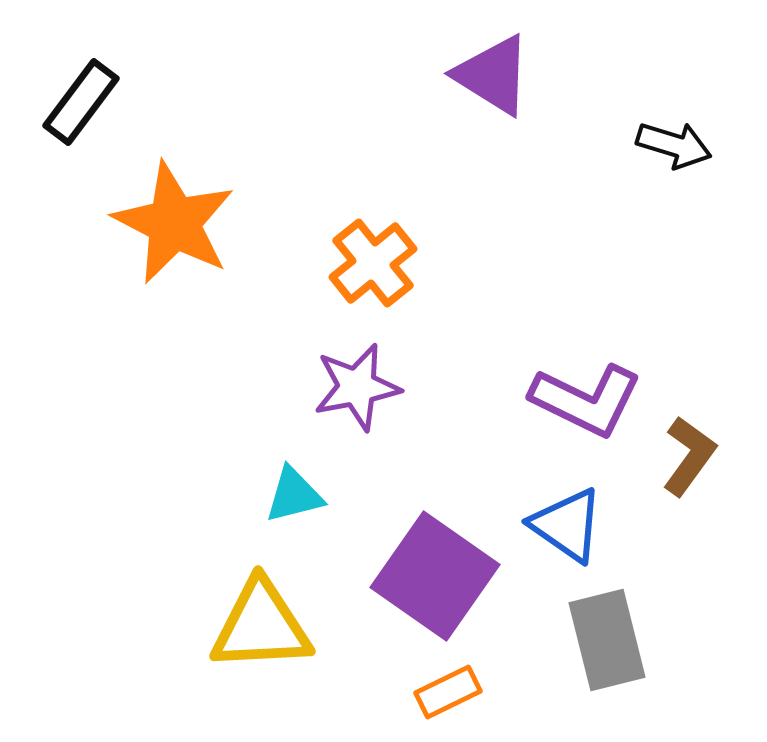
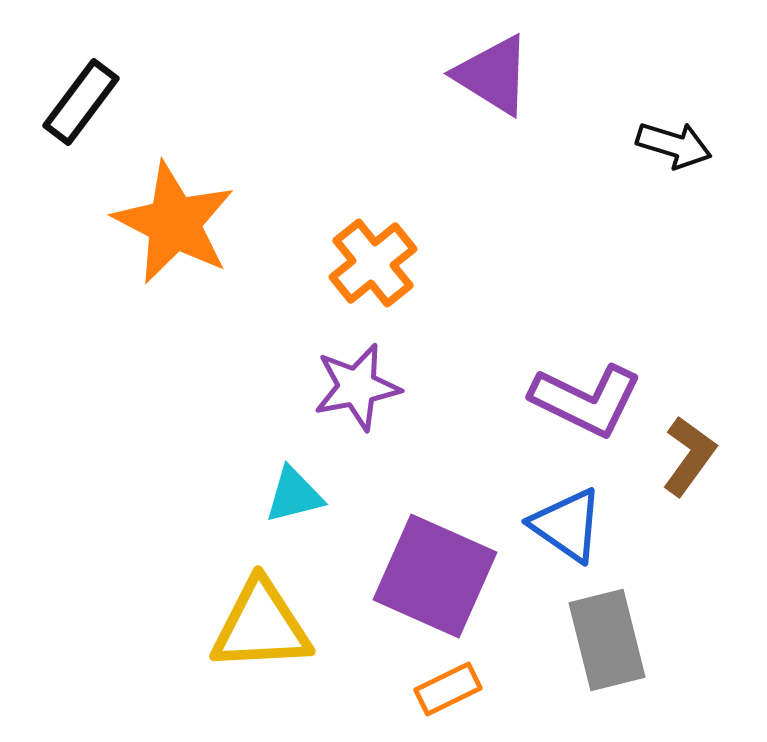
purple square: rotated 11 degrees counterclockwise
orange rectangle: moved 3 px up
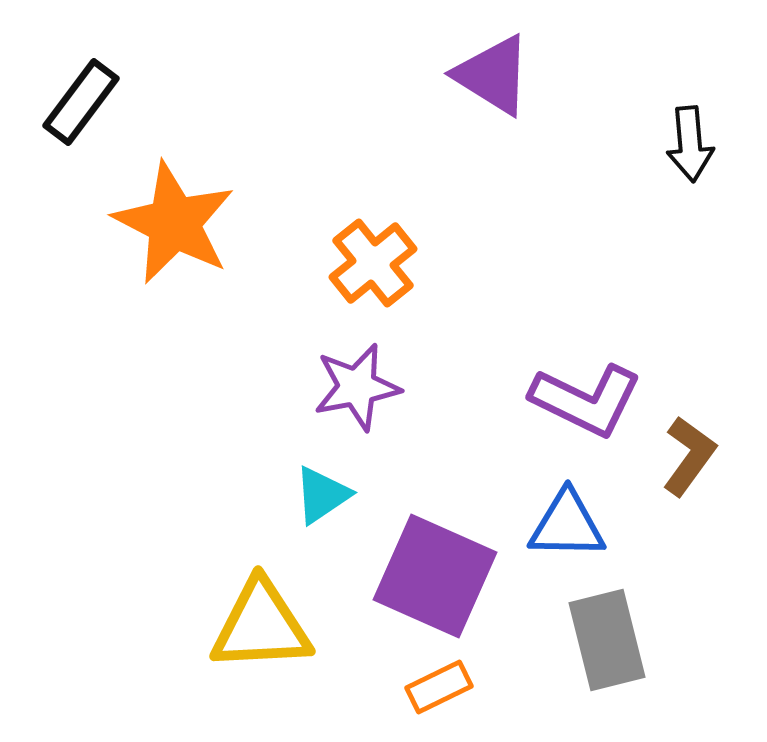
black arrow: moved 16 px right, 1 px up; rotated 68 degrees clockwise
cyan triangle: moved 28 px right; rotated 20 degrees counterclockwise
blue triangle: rotated 34 degrees counterclockwise
orange rectangle: moved 9 px left, 2 px up
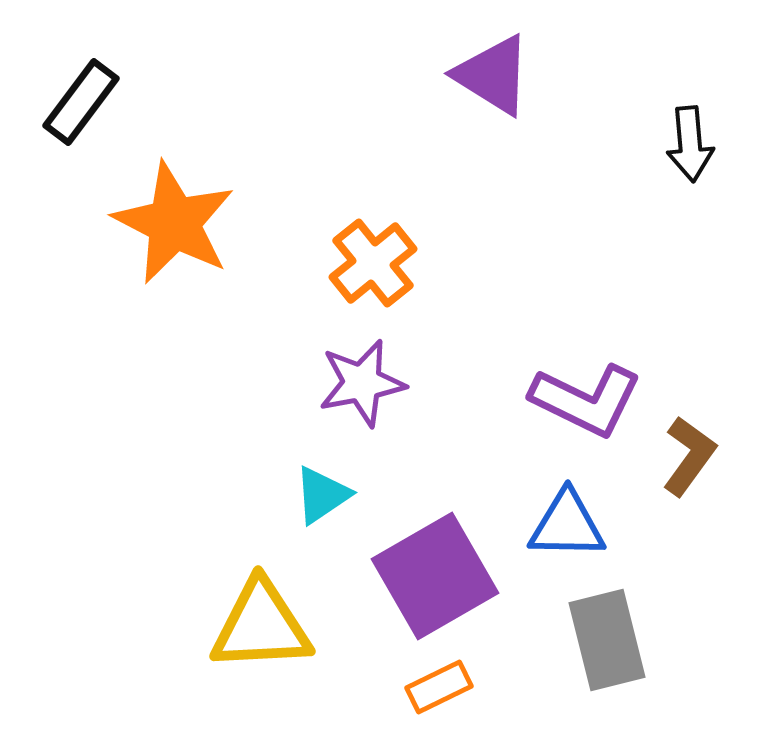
purple star: moved 5 px right, 4 px up
purple square: rotated 36 degrees clockwise
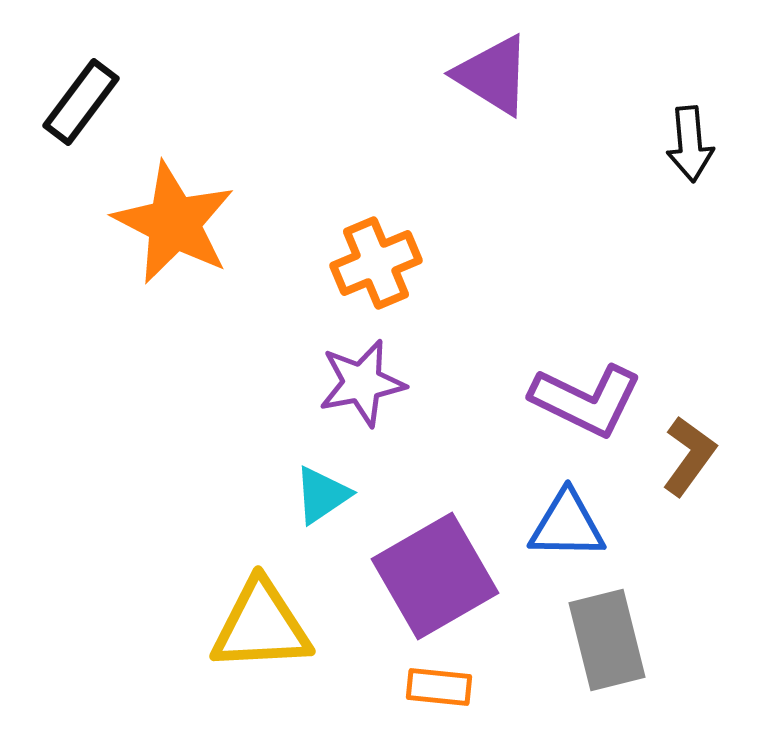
orange cross: moved 3 px right; rotated 16 degrees clockwise
orange rectangle: rotated 32 degrees clockwise
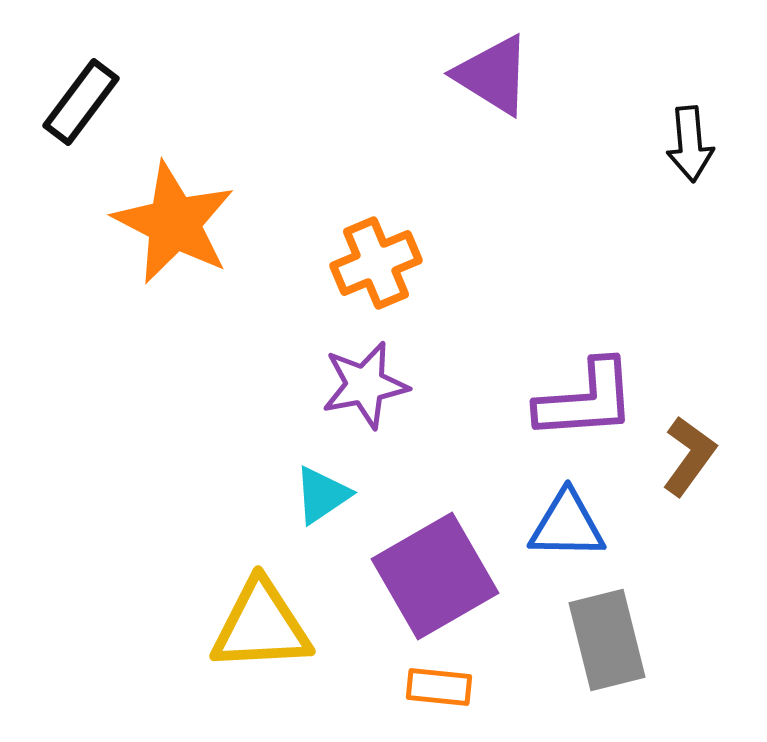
purple star: moved 3 px right, 2 px down
purple L-shape: rotated 30 degrees counterclockwise
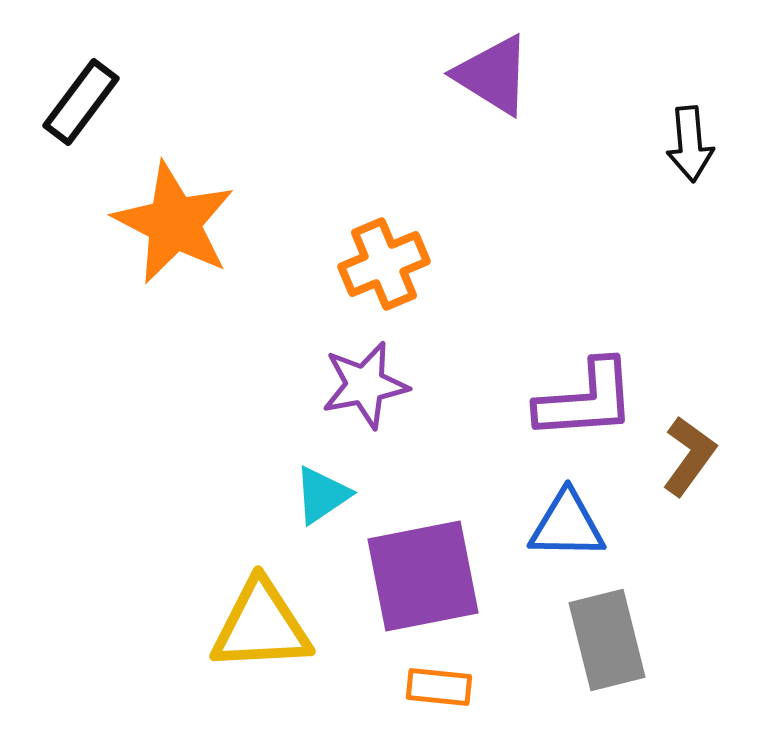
orange cross: moved 8 px right, 1 px down
purple square: moved 12 px left; rotated 19 degrees clockwise
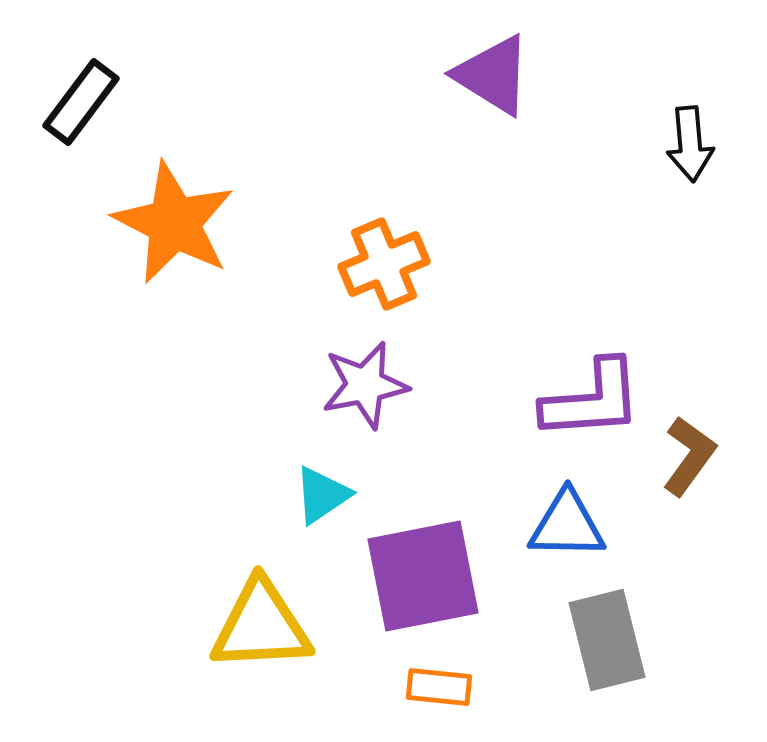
purple L-shape: moved 6 px right
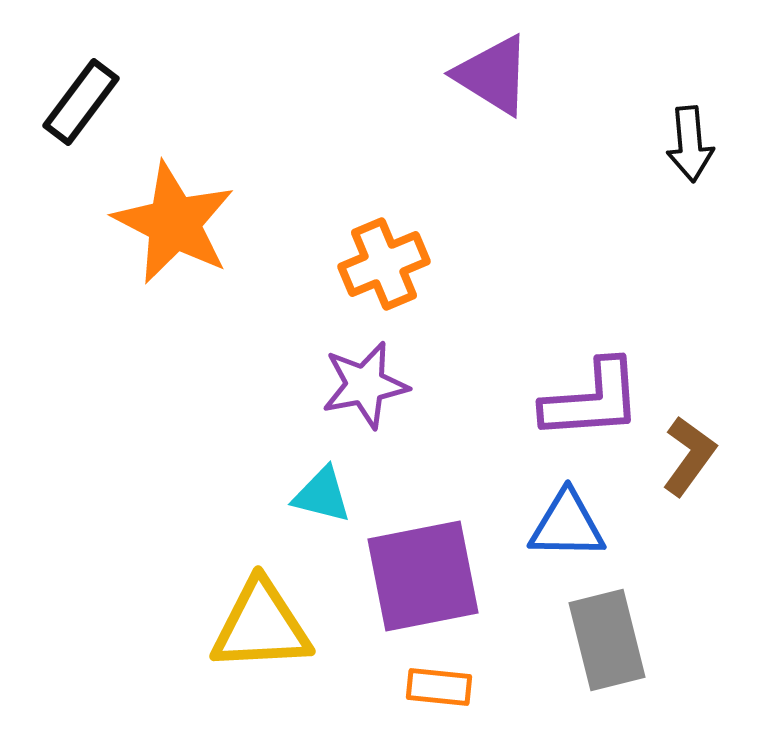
cyan triangle: rotated 48 degrees clockwise
